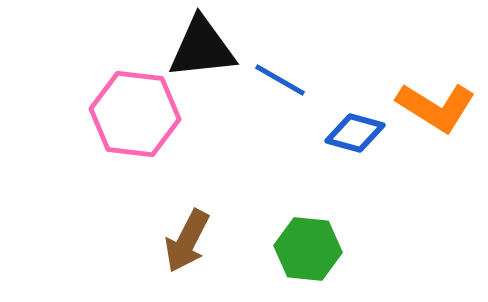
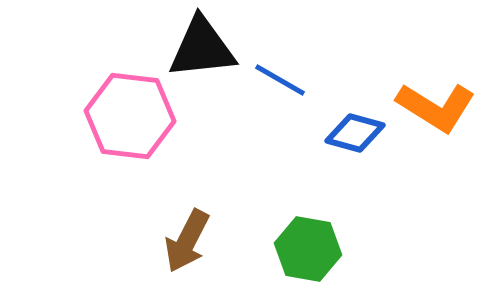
pink hexagon: moved 5 px left, 2 px down
green hexagon: rotated 4 degrees clockwise
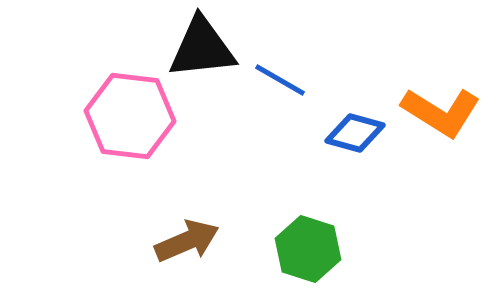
orange L-shape: moved 5 px right, 5 px down
brown arrow: rotated 140 degrees counterclockwise
green hexagon: rotated 8 degrees clockwise
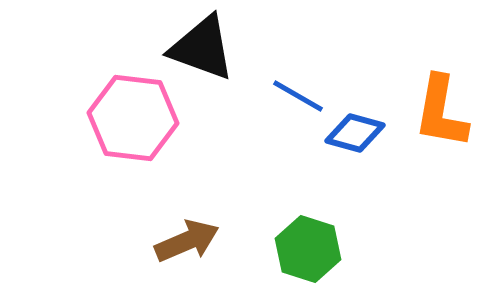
black triangle: rotated 26 degrees clockwise
blue line: moved 18 px right, 16 px down
orange L-shape: rotated 68 degrees clockwise
pink hexagon: moved 3 px right, 2 px down
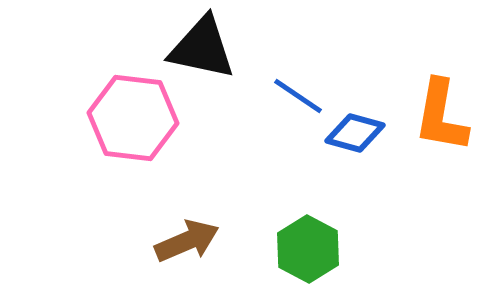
black triangle: rotated 8 degrees counterclockwise
blue line: rotated 4 degrees clockwise
orange L-shape: moved 4 px down
green hexagon: rotated 10 degrees clockwise
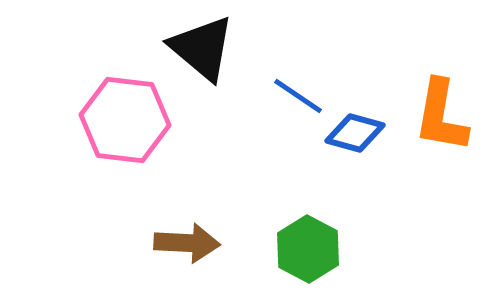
black triangle: rotated 28 degrees clockwise
pink hexagon: moved 8 px left, 2 px down
brown arrow: moved 2 px down; rotated 26 degrees clockwise
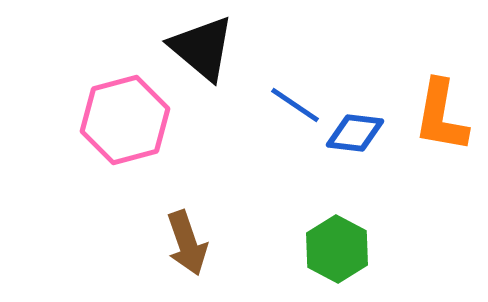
blue line: moved 3 px left, 9 px down
pink hexagon: rotated 22 degrees counterclockwise
blue diamond: rotated 8 degrees counterclockwise
brown arrow: rotated 68 degrees clockwise
green hexagon: moved 29 px right
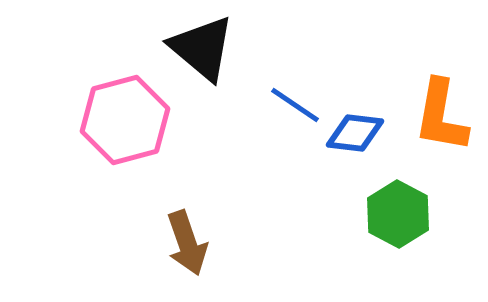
green hexagon: moved 61 px right, 35 px up
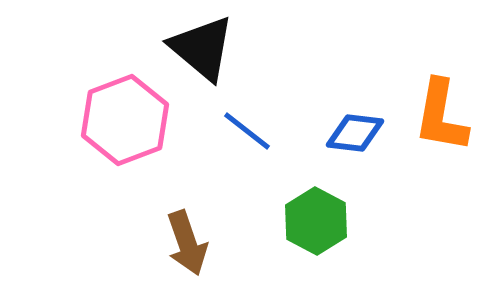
blue line: moved 48 px left, 26 px down; rotated 4 degrees clockwise
pink hexagon: rotated 6 degrees counterclockwise
green hexagon: moved 82 px left, 7 px down
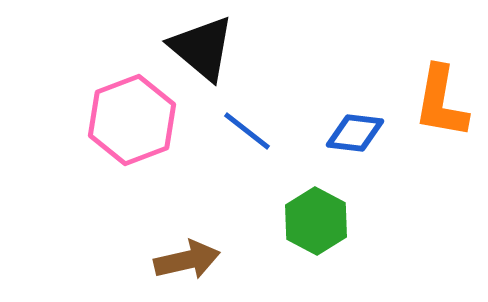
orange L-shape: moved 14 px up
pink hexagon: moved 7 px right
brown arrow: moved 17 px down; rotated 84 degrees counterclockwise
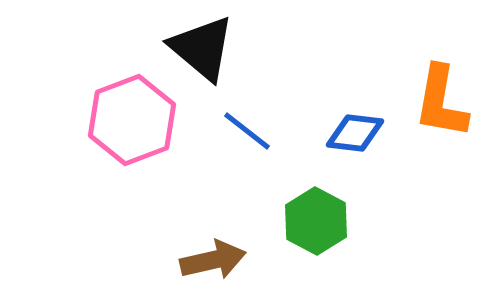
brown arrow: moved 26 px right
